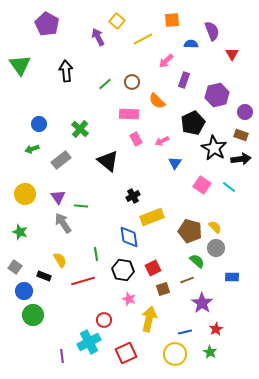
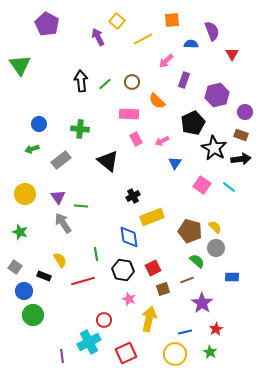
black arrow at (66, 71): moved 15 px right, 10 px down
green cross at (80, 129): rotated 36 degrees counterclockwise
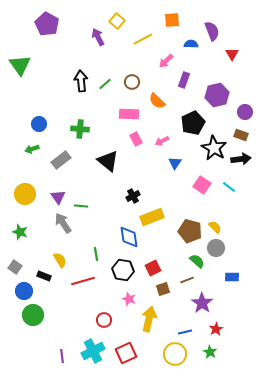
cyan cross at (89, 342): moved 4 px right, 9 px down
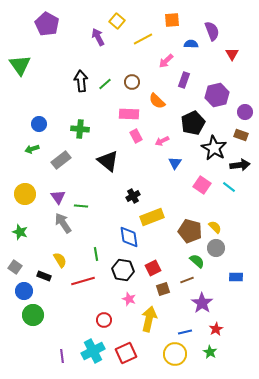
pink rectangle at (136, 139): moved 3 px up
black arrow at (241, 159): moved 1 px left, 6 px down
blue rectangle at (232, 277): moved 4 px right
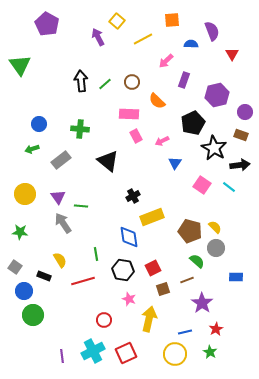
green star at (20, 232): rotated 14 degrees counterclockwise
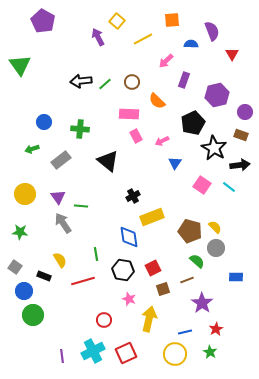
purple pentagon at (47, 24): moved 4 px left, 3 px up
black arrow at (81, 81): rotated 90 degrees counterclockwise
blue circle at (39, 124): moved 5 px right, 2 px up
